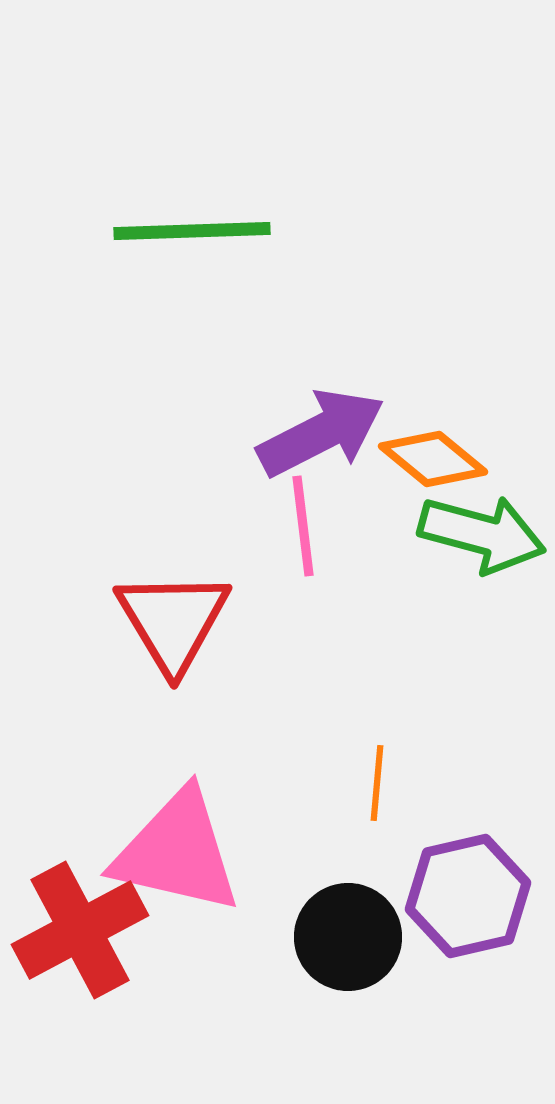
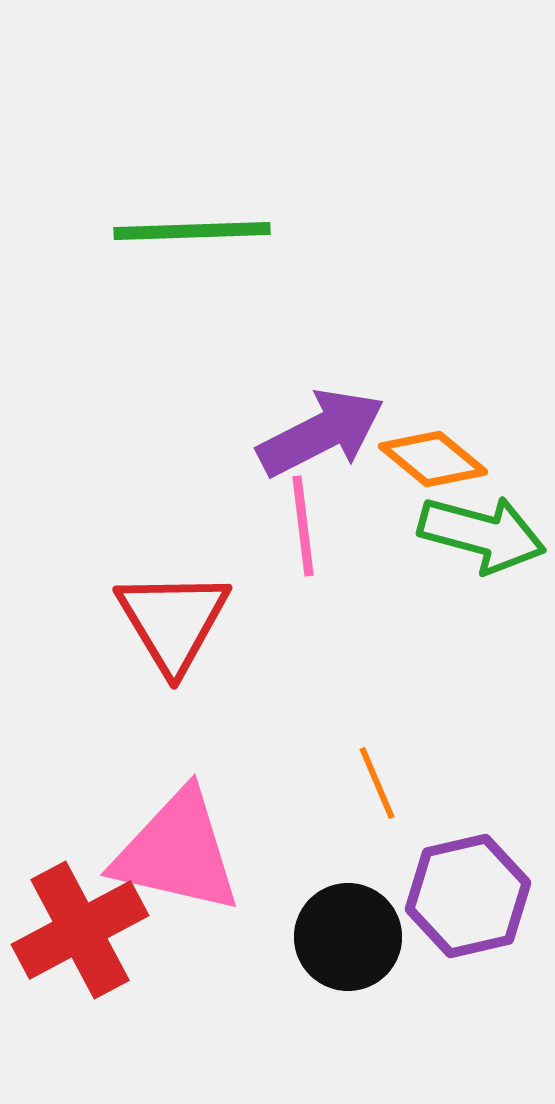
orange line: rotated 28 degrees counterclockwise
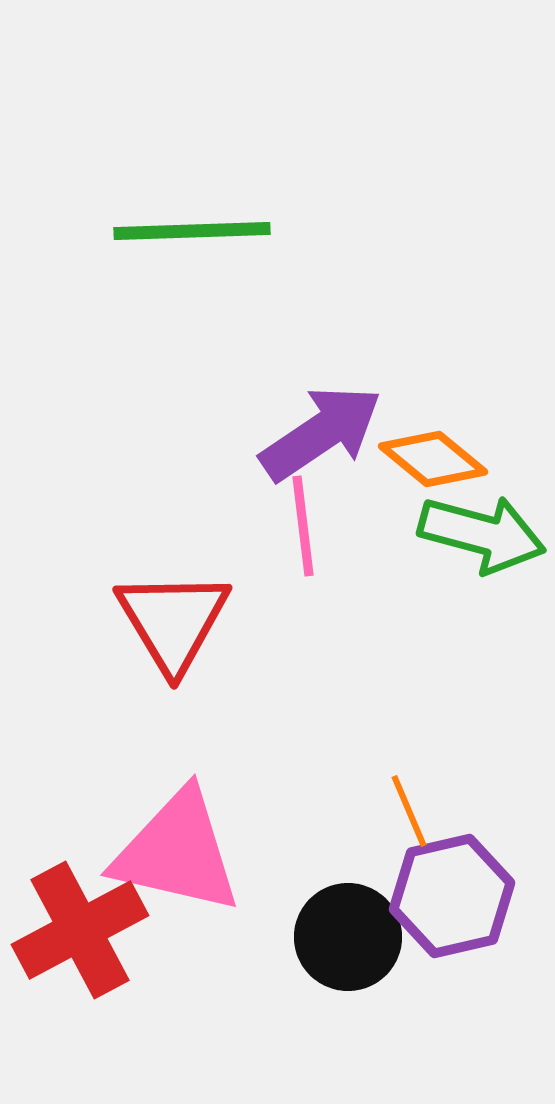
purple arrow: rotated 7 degrees counterclockwise
orange line: moved 32 px right, 28 px down
purple hexagon: moved 16 px left
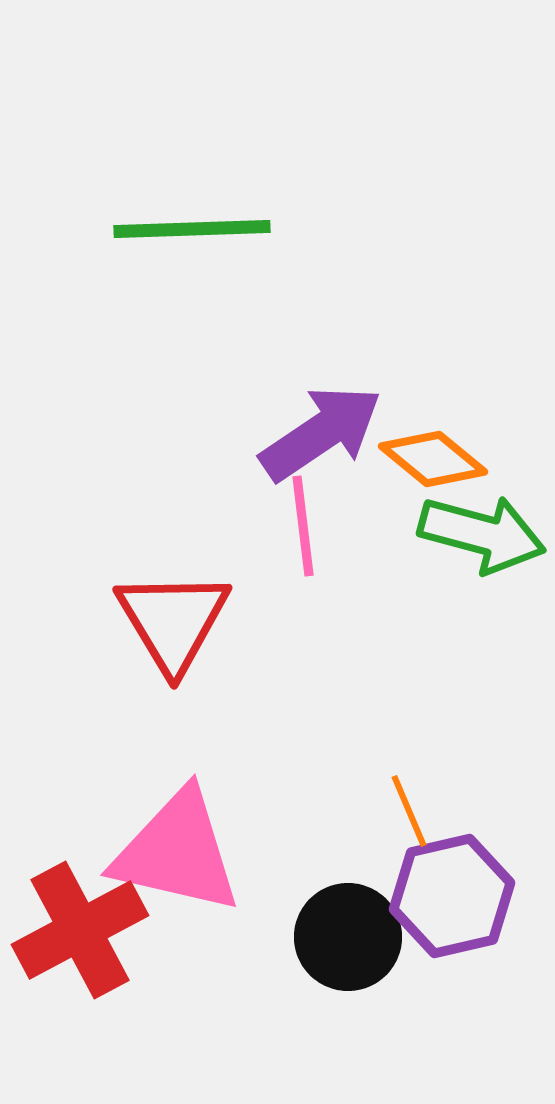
green line: moved 2 px up
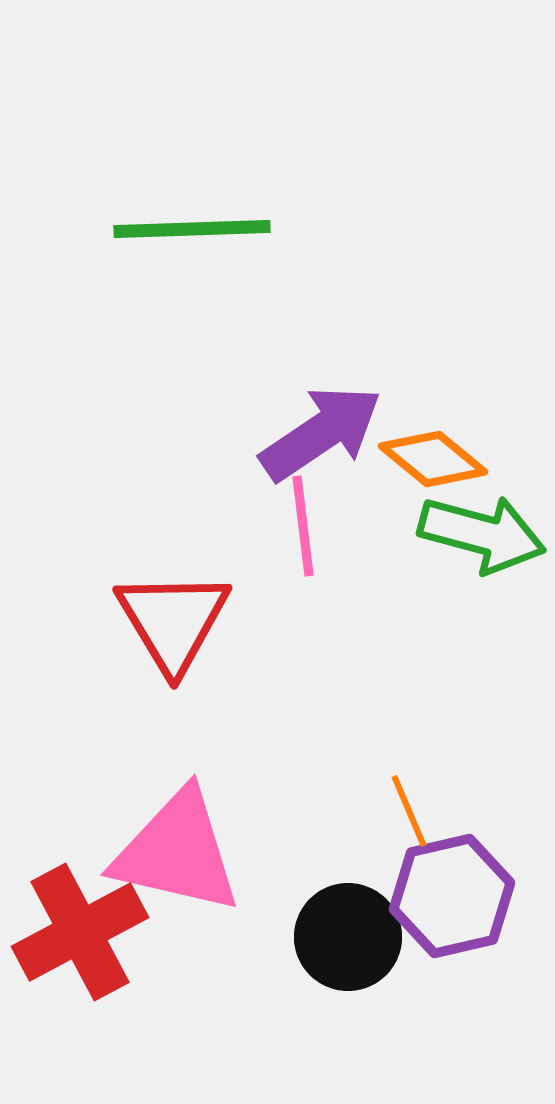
red cross: moved 2 px down
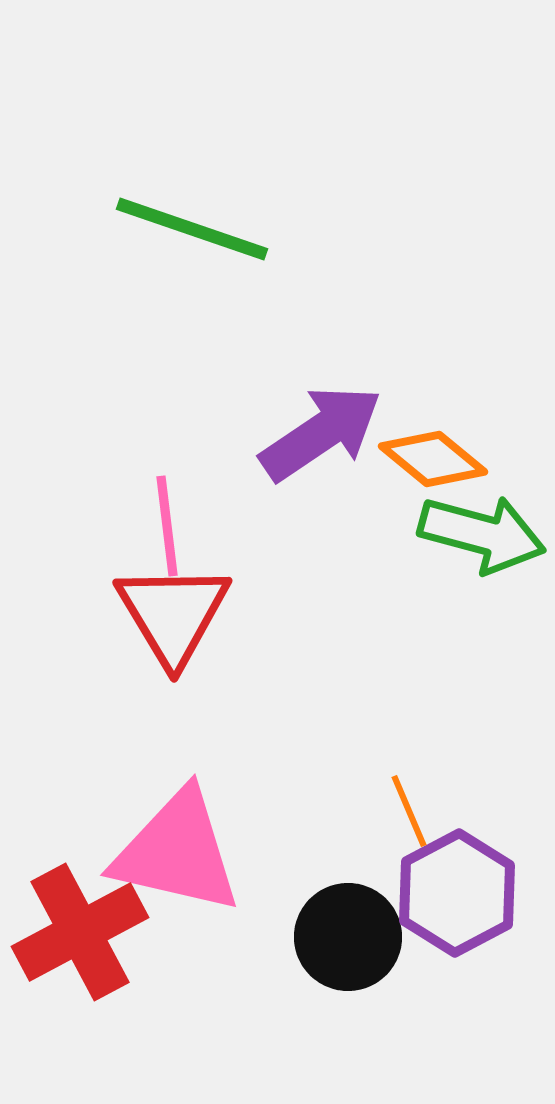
green line: rotated 21 degrees clockwise
pink line: moved 136 px left
red triangle: moved 7 px up
purple hexagon: moved 5 px right, 3 px up; rotated 15 degrees counterclockwise
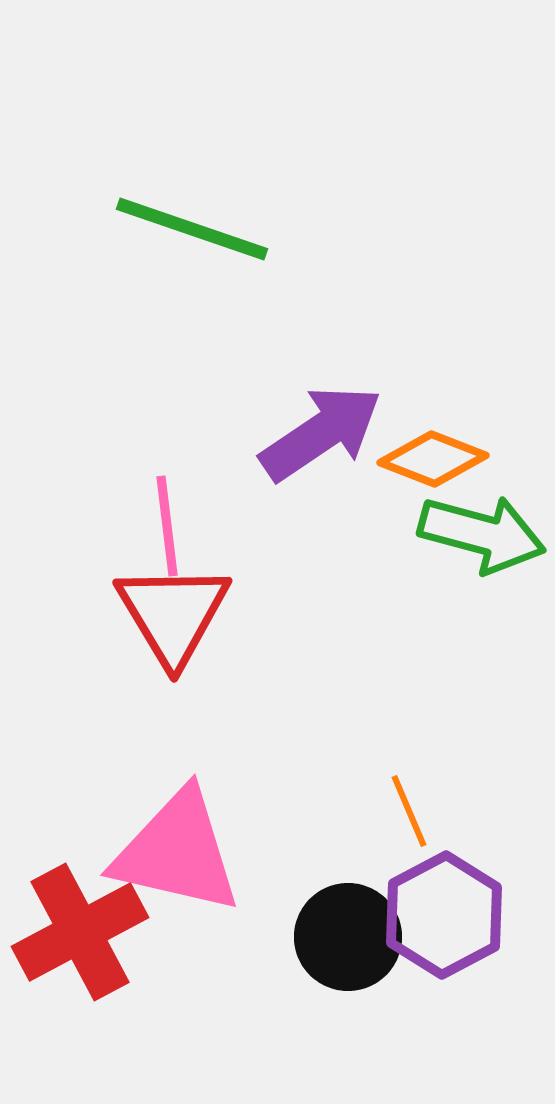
orange diamond: rotated 18 degrees counterclockwise
purple hexagon: moved 13 px left, 22 px down
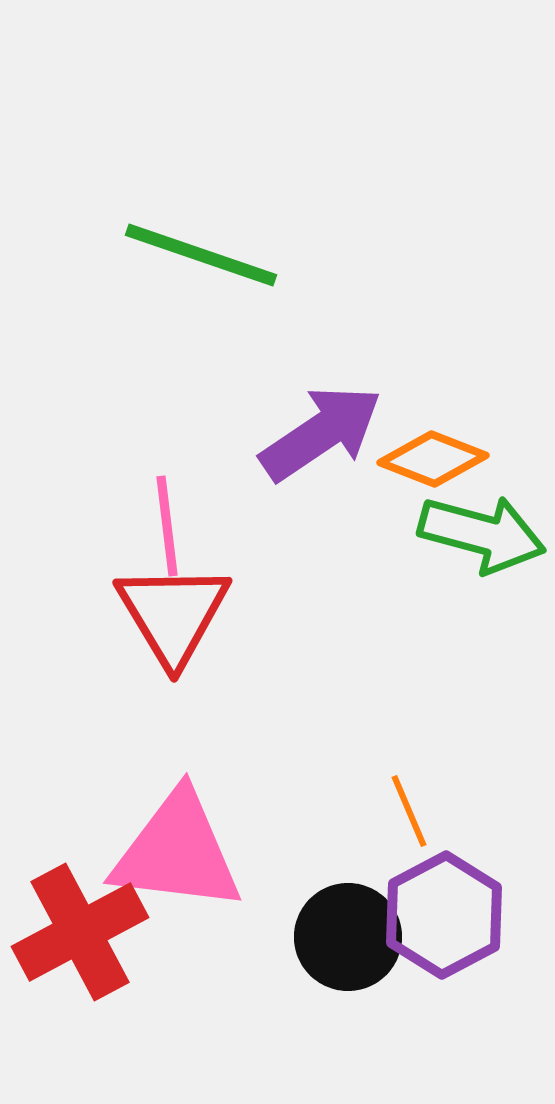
green line: moved 9 px right, 26 px down
pink triangle: rotated 6 degrees counterclockwise
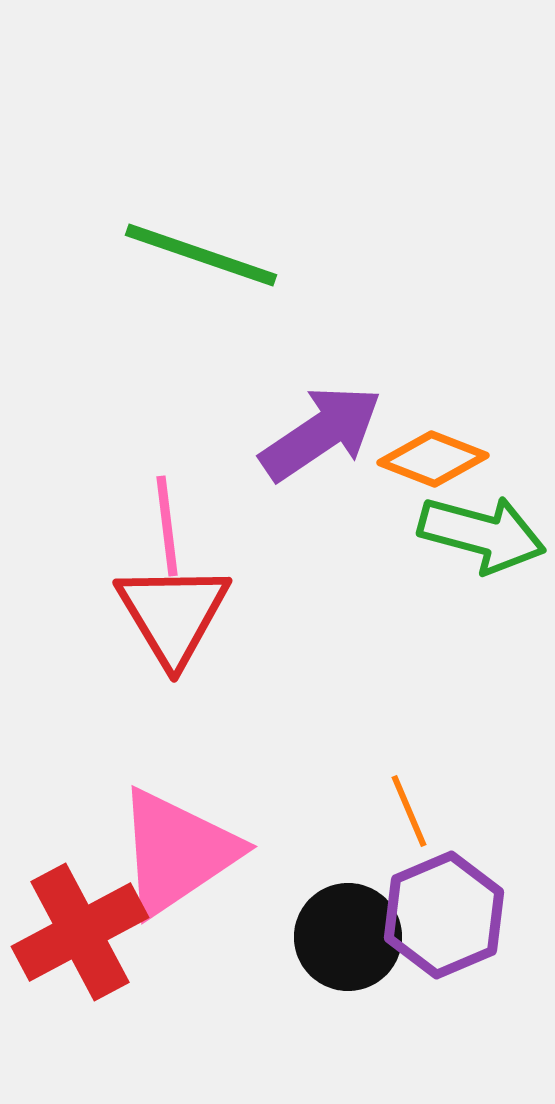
pink triangle: rotated 41 degrees counterclockwise
purple hexagon: rotated 5 degrees clockwise
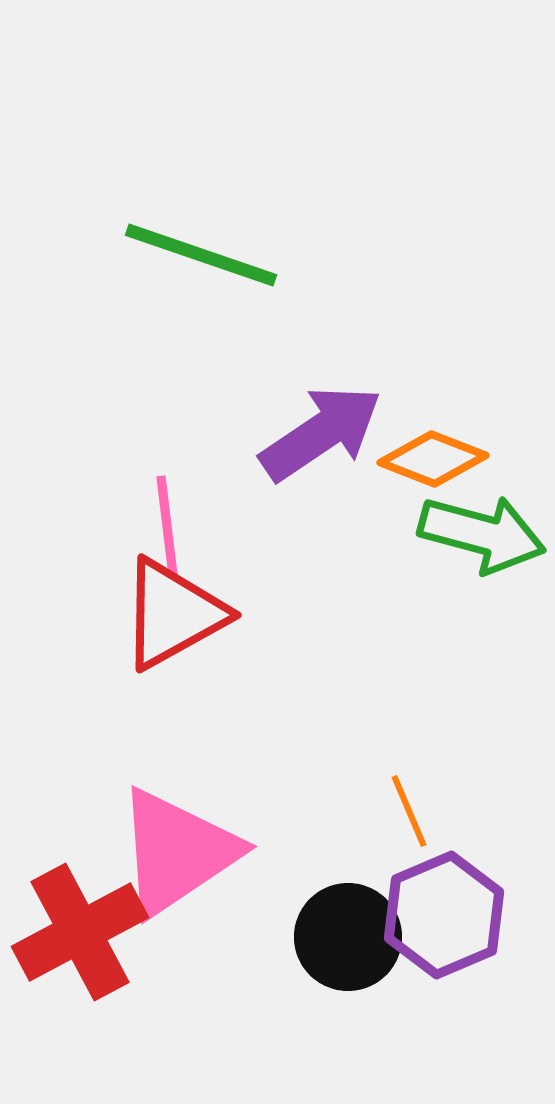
red triangle: rotated 32 degrees clockwise
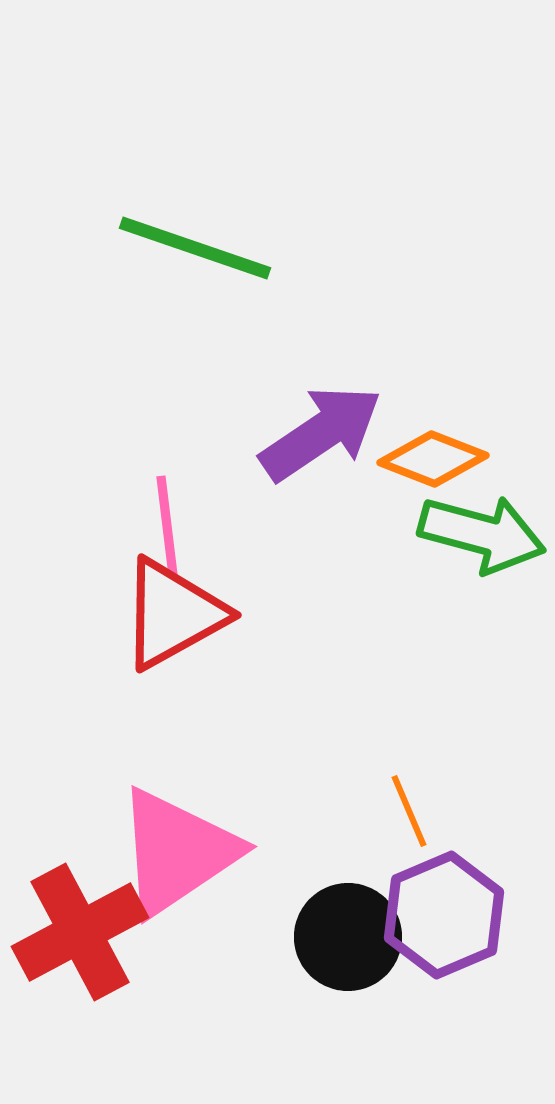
green line: moved 6 px left, 7 px up
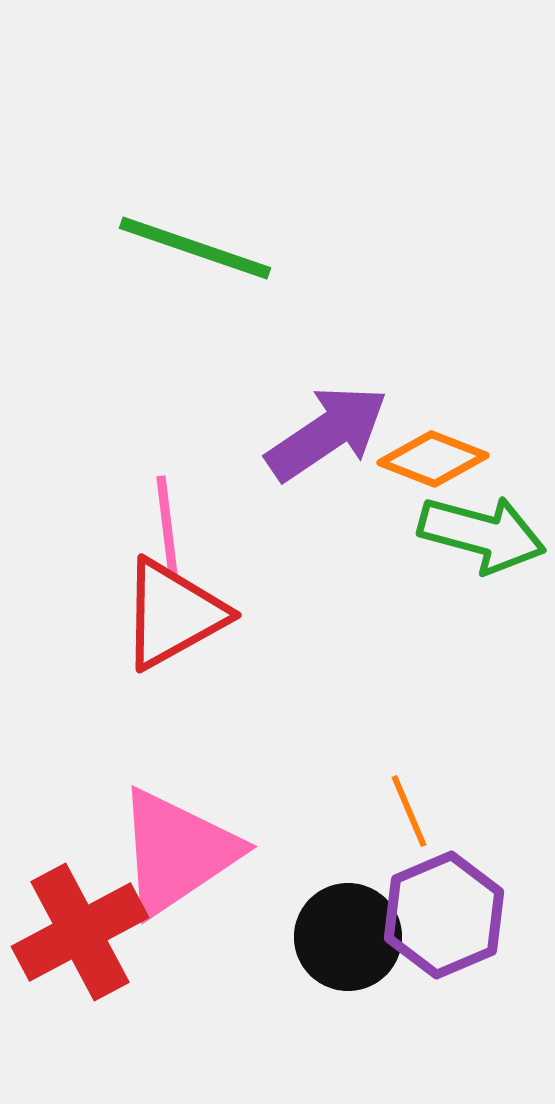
purple arrow: moved 6 px right
